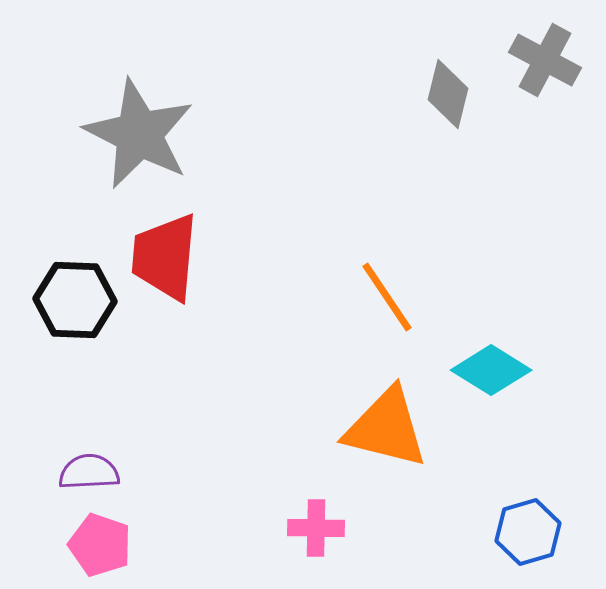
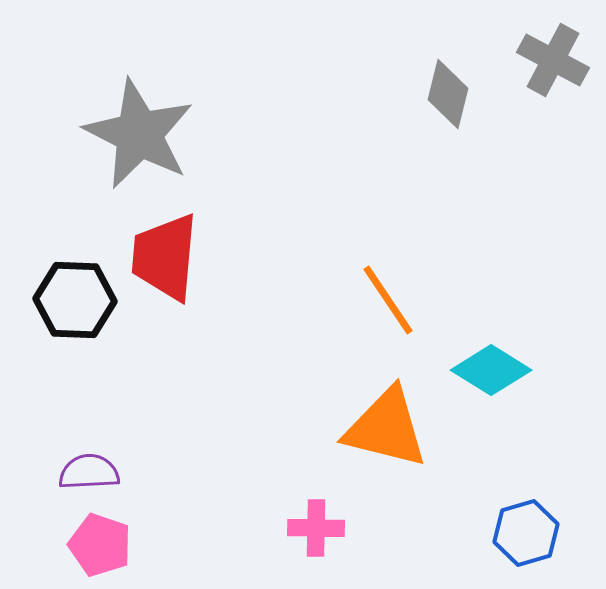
gray cross: moved 8 px right
orange line: moved 1 px right, 3 px down
blue hexagon: moved 2 px left, 1 px down
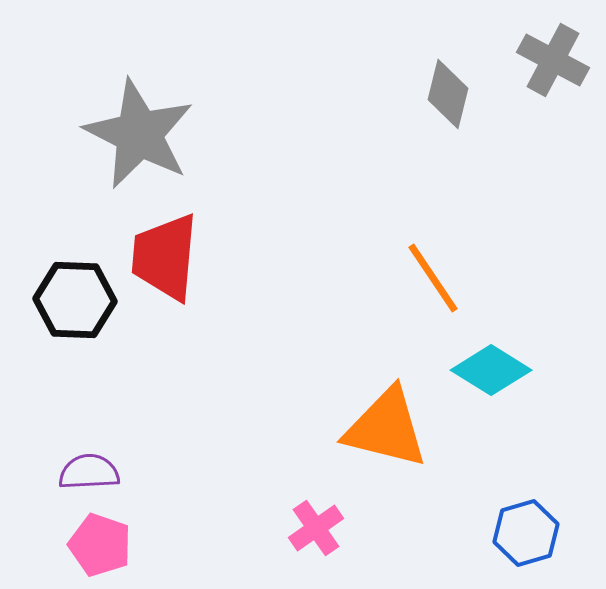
orange line: moved 45 px right, 22 px up
pink cross: rotated 36 degrees counterclockwise
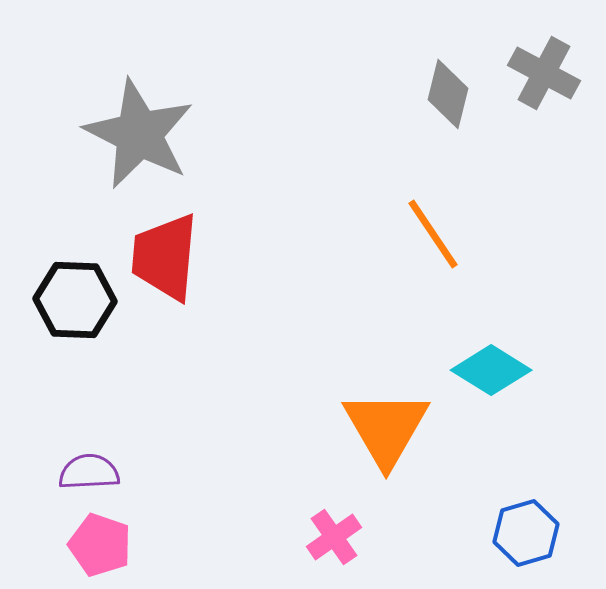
gray cross: moved 9 px left, 13 px down
orange line: moved 44 px up
orange triangle: rotated 46 degrees clockwise
pink cross: moved 18 px right, 9 px down
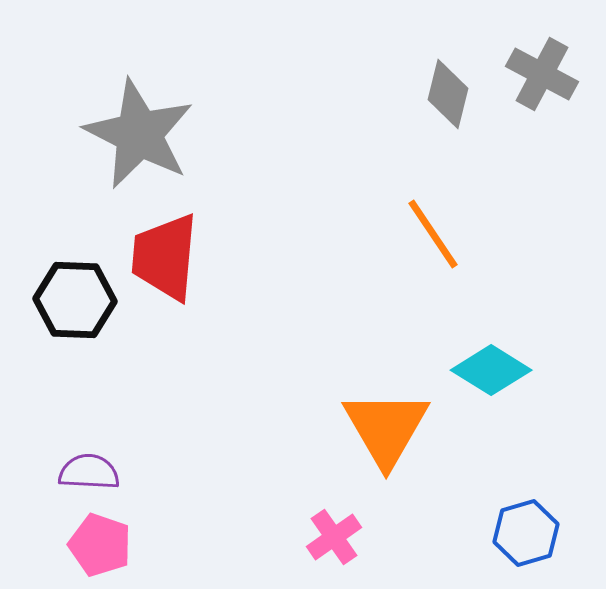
gray cross: moved 2 px left, 1 px down
purple semicircle: rotated 6 degrees clockwise
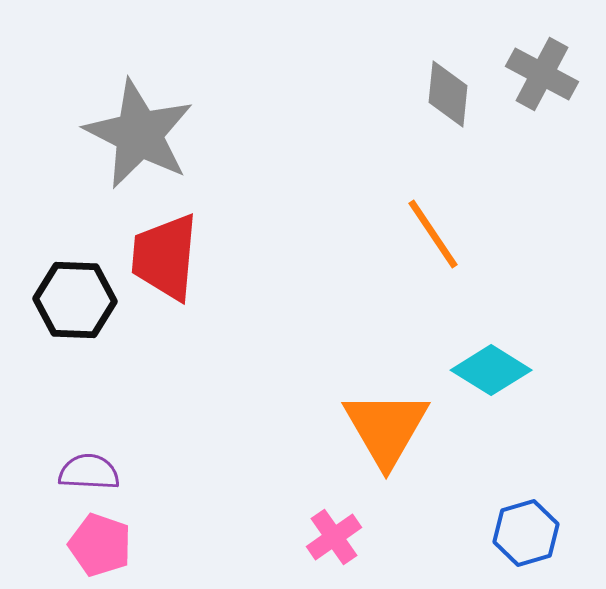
gray diamond: rotated 8 degrees counterclockwise
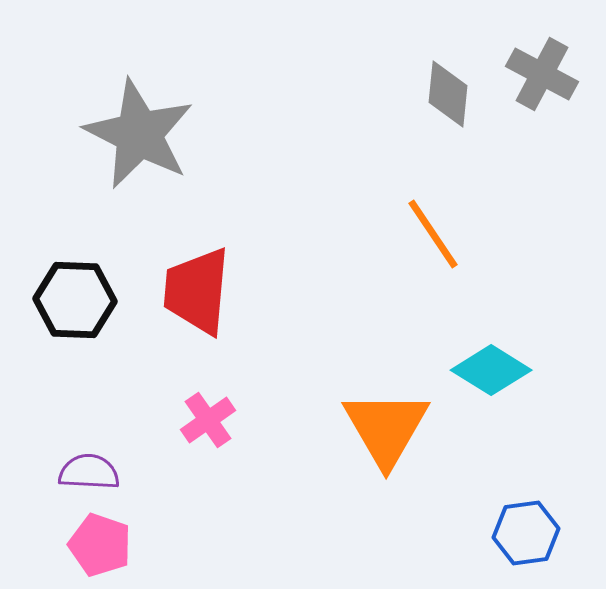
red trapezoid: moved 32 px right, 34 px down
blue hexagon: rotated 8 degrees clockwise
pink cross: moved 126 px left, 117 px up
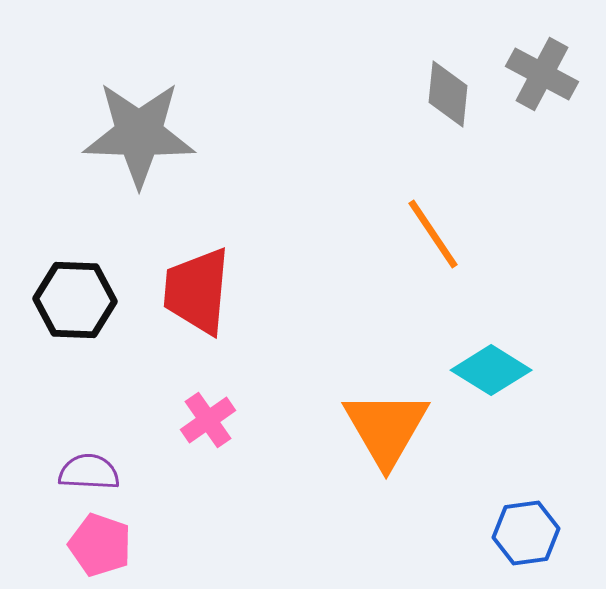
gray star: rotated 25 degrees counterclockwise
